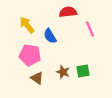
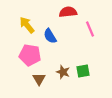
brown triangle: moved 2 px right, 1 px down; rotated 24 degrees clockwise
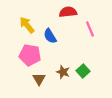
green square: rotated 32 degrees counterclockwise
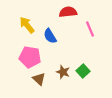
pink pentagon: moved 2 px down
brown triangle: rotated 16 degrees counterclockwise
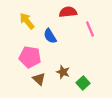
yellow arrow: moved 4 px up
green square: moved 12 px down
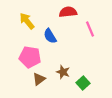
brown triangle: rotated 40 degrees clockwise
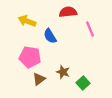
yellow arrow: rotated 30 degrees counterclockwise
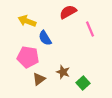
red semicircle: rotated 24 degrees counterclockwise
blue semicircle: moved 5 px left, 2 px down
pink pentagon: moved 2 px left
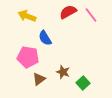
yellow arrow: moved 5 px up
pink line: moved 1 px right, 14 px up; rotated 14 degrees counterclockwise
